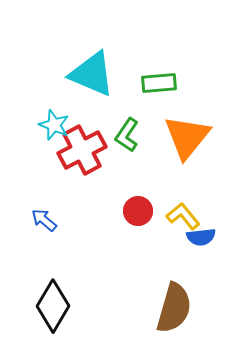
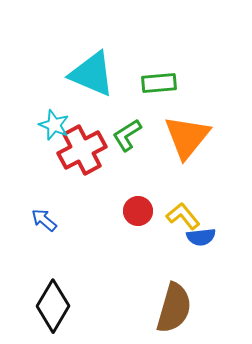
green L-shape: rotated 24 degrees clockwise
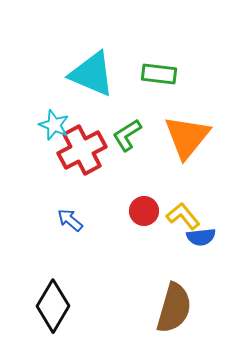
green rectangle: moved 9 px up; rotated 12 degrees clockwise
red circle: moved 6 px right
blue arrow: moved 26 px right
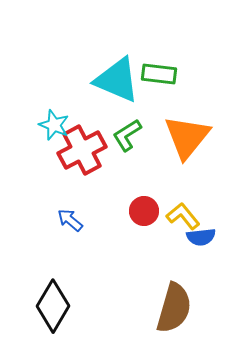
cyan triangle: moved 25 px right, 6 px down
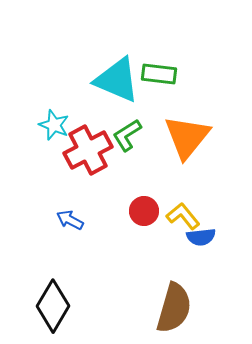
red cross: moved 6 px right
blue arrow: rotated 12 degrees counterclockwise
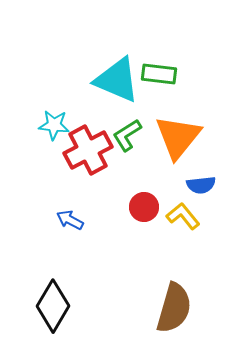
cyan star: rotated 16 degrees counterclockwise
orange triangle: moved 9 px left
red circle: moved 4 px up
blue semicircle: moved 52 px up
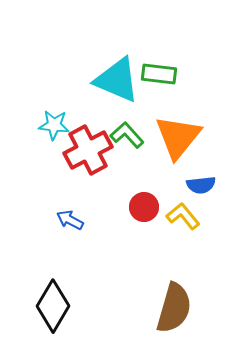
green L-shape: rotated 80 degrees clockwise
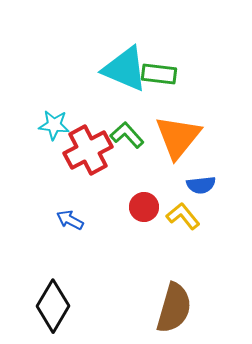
cyan triangle: moved 8 px right, 11 px up
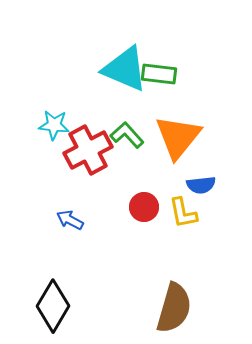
yellow L-shape: moved 3 px up; rotated 152 degrees counterclockwise
